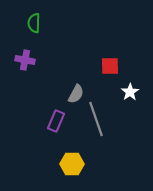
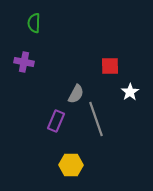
purple cross: moved 1 px left, 2 px down
yellow hexagon: moved 1 px left, 1 px down
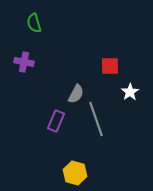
green semicircle: rotated 18 degrees counterclockwise
yellow hexagon: moved 4 px right, 8 px down; rotated 15 degrees clockwise
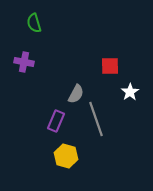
yellow hexagon: moved 9 px left, 17 px up
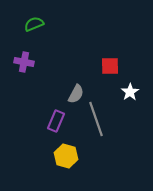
green semicircle: moved 1 px down; rotated 84 degrees clockwise
